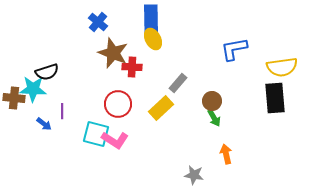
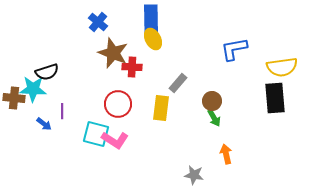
yellow rectangle: rotated 40 degrees counterclockwise
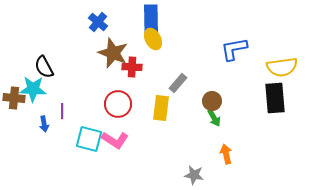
black semicircle: moved 3 px left, 5 px up; rotated 80 degrees clockwise
blue arrow: rotated 42 degrees clockwise
cyan square: moved 7 px left, 5 px down
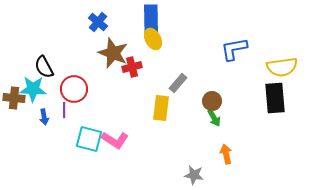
red cross: rotated 18 degrees counterclockwise
red circle: moved 44 px left, 15 px up
purple line: moved 2 px right, 1 px up
blue arrow: moved 7 px up
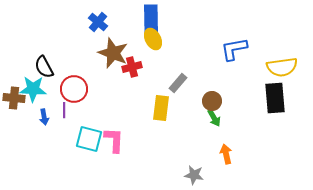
pink L-shape: moved 1 px left; rotated 120 degrees counterclockwise
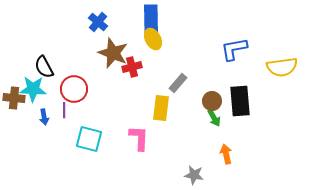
black rectangle: moved 35 px left, 3 px down
pink L-shape: moved 25 px right, 2 px up
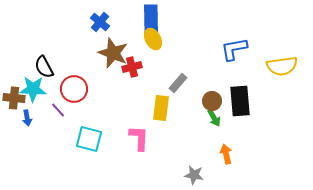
blue cross: moved 2 px right
yellow semicircle: moved 1 px up
purple line: moved 6 px left; rotated 42 degrees counterclockwise
blue arrow: moved 17 px left, 1 px down
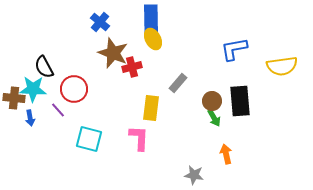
yellow rectangle: moved 10 px left
blue arrow: moved 3 px right
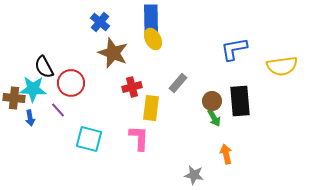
red cross: moved 20 px down
red circle: moved 3 px left, 6 px up
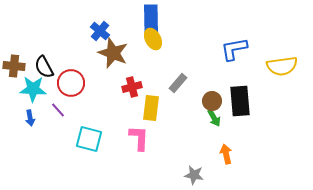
blue cross: moved 9 px down
brown cross: moved 32 px up
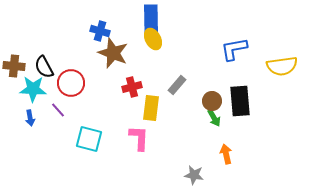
blue cross: rotated 24 degrees counterclockwise
gray rectangle: moved 1 px left, 2 px down
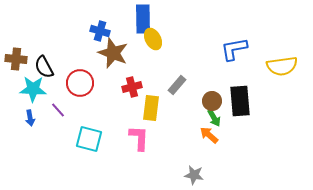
blue rectangle: moved 8 px left
brown cross: moved 2 px right, 7 px up
red circle: moved 9 px right
orange arrow: moved 17 px left, 19 px up; rotated 36 degrees counterclockwise
